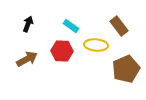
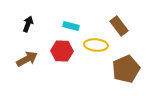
cyan rectangle: rotated 21 degrees counterclockwise
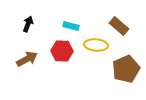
brown rectangle: rotated 12 degrees counterclockwise
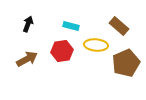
red hexagon: rotated 10 degrees counterclockwise
brown pentagon: moved 6 px up
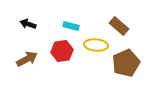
black arrow: rotated 91 degrees counterclockwise
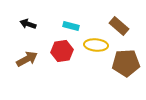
brown pentagon: rotated 20 degrees clockwise
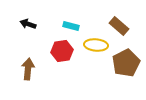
brown arrow: moved 1 px right, 10 px down; rotated 55 degrees counterclockwise
brown pentagon: rotated 24 degrees counterclockwise
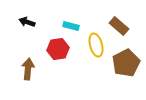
black arrow: moved 1 px left, 2 px up
yellow ellipse: rotated 70 degrees clockwise
red hexagon: moved 4 px left, 2 px up
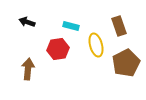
brown rectangle: rotated 30 degrees clockwise
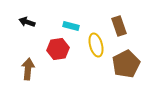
brown pentagon: moved 1 px down
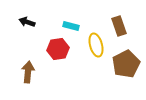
brown arrow: moved 3 px down
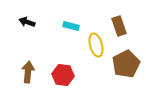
red hexagon: moved 5 px right, 26 px down; rotated 15 degrees clockwise
